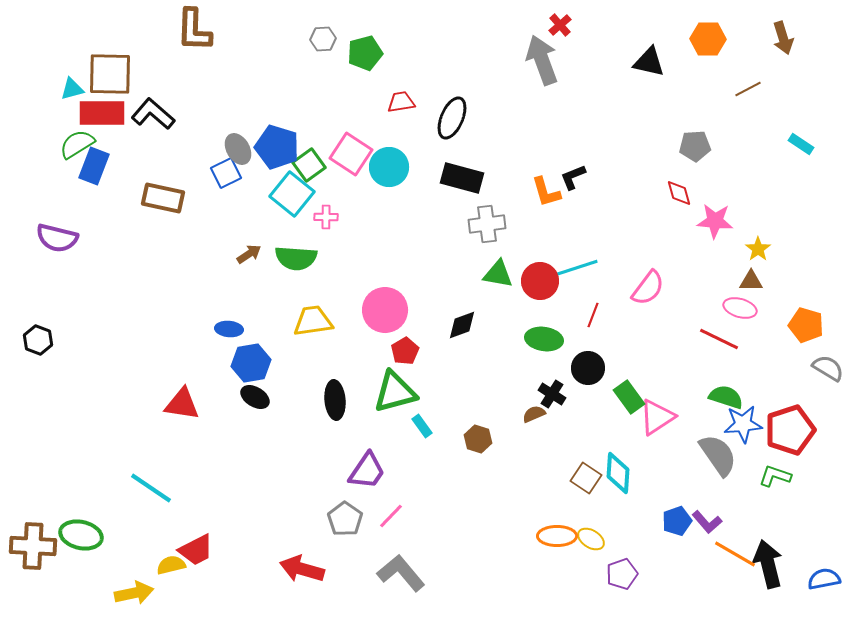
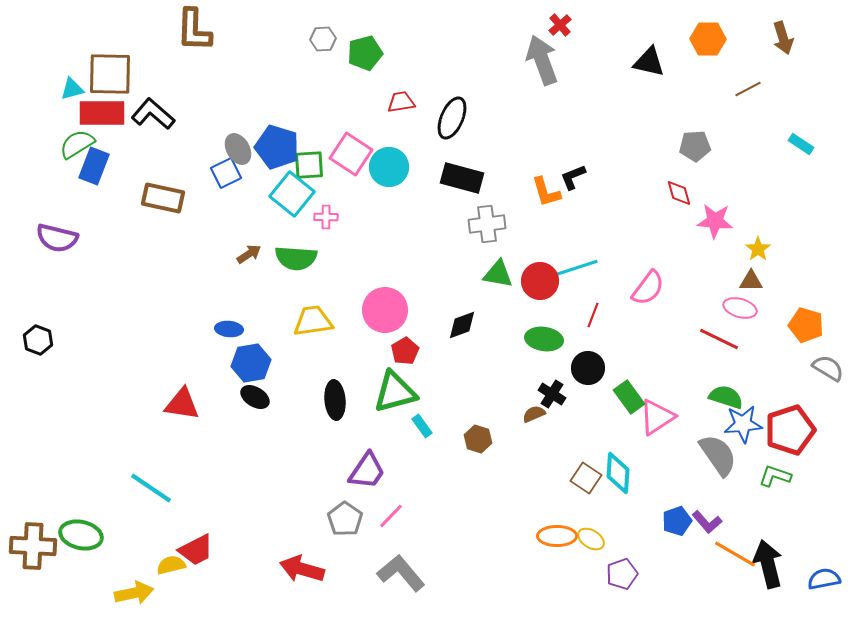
green square at (309, 165): rotated 32 degrees clockwise
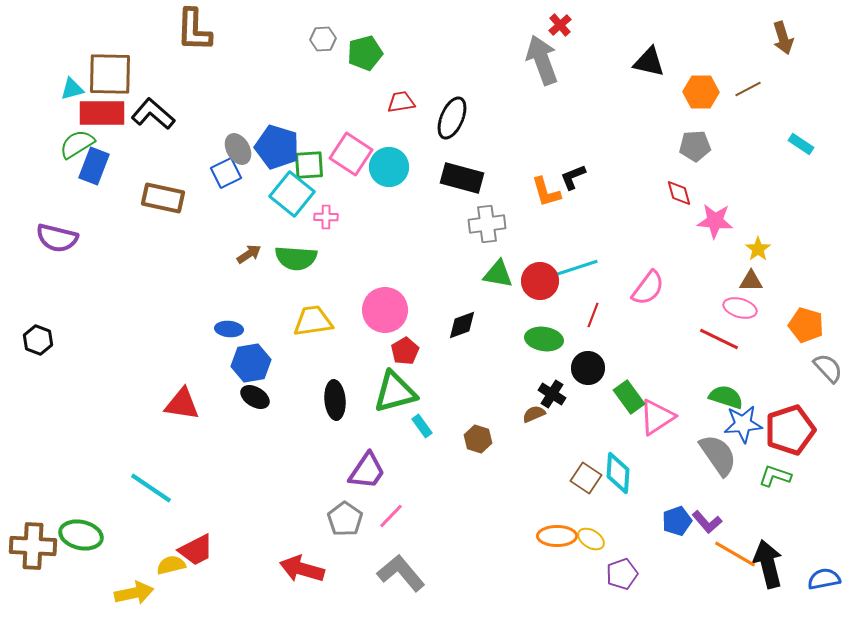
orange hexagon at (708, 39): moved 7 px left, 53 px down
gray semicircle at (828, 368): rotated 16 degrees clockwise
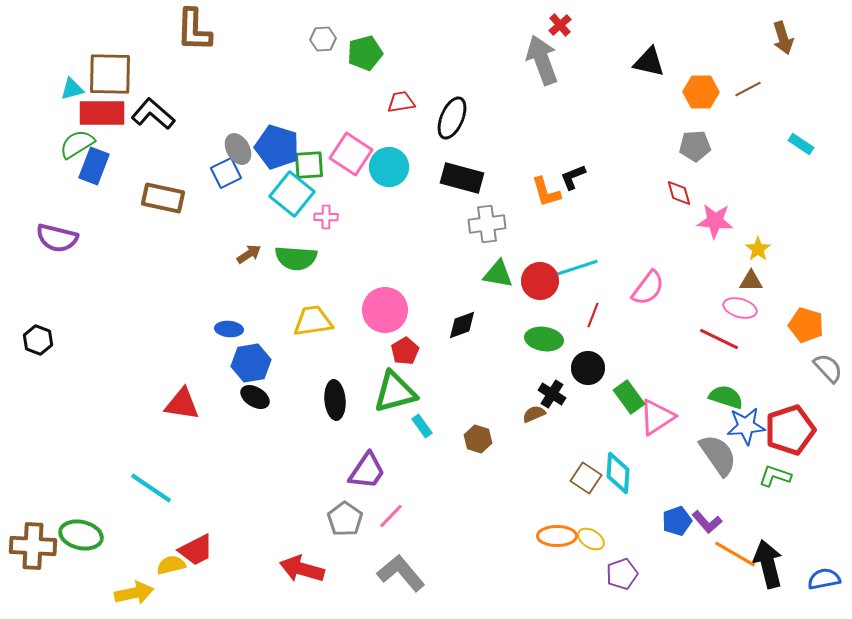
blue star at (743, 424): moved 3 px right, 2 px down
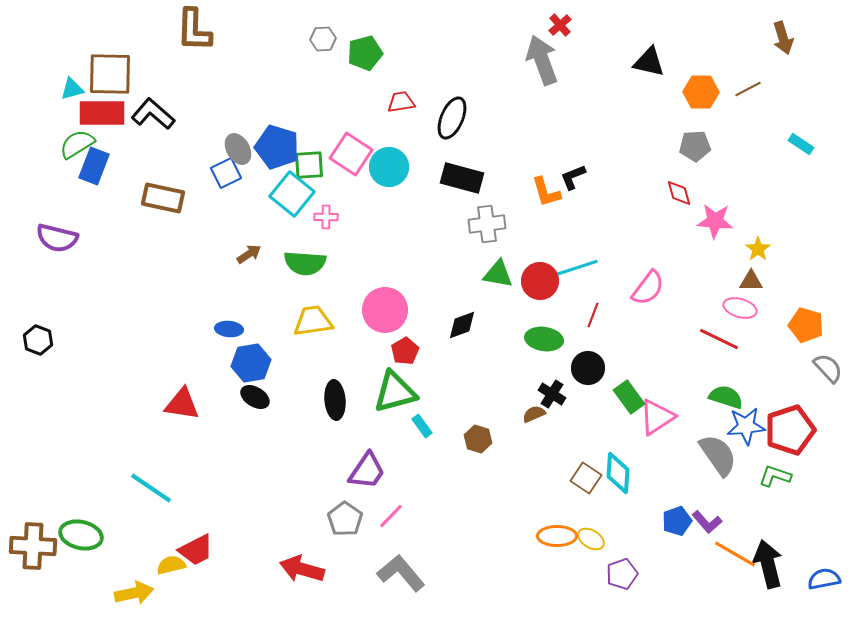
green semicircle at (296, 258): moved 9 px right, 5 px down
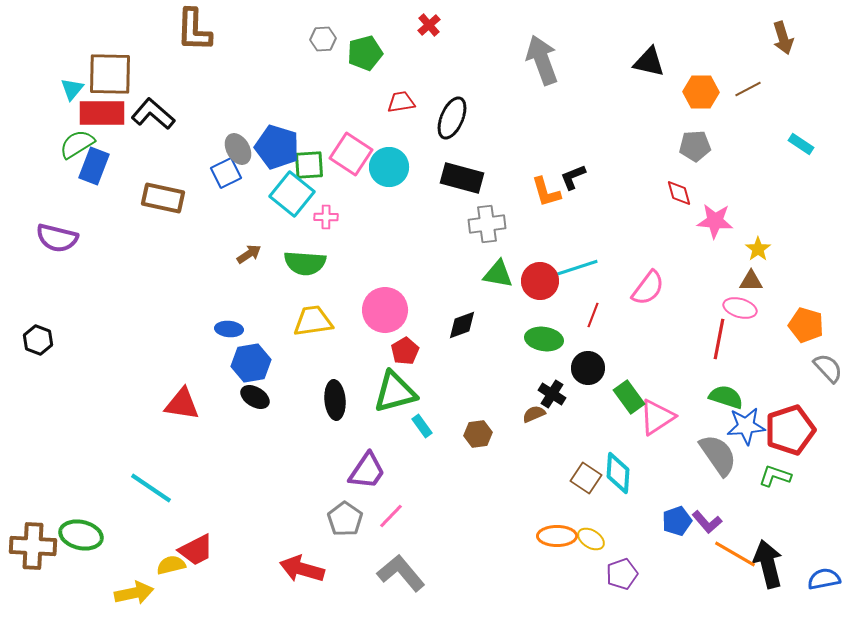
red cross at (560, 25): moved 131 px left
cyan triangle at (72, 89): rotated 35 degrees counterclockwise
red line at (719, 339): rotated 75 degrees clockwise
brown hexagon at (478, 439): moved 5 px up; rotated 24 degrees counterclockwise
